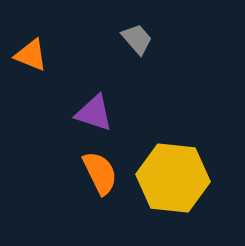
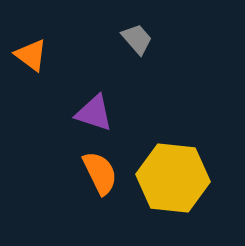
orange triangle: rotated 15 degrees clockwise
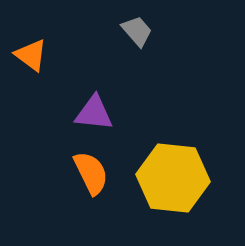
gray trapezoid: moved 8 px up
purple triangle: rotated 12 degrees counterclockwise
orange semicircle: moved 9 px left
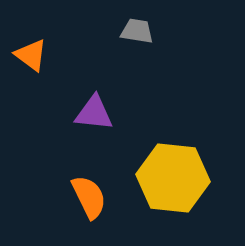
gray trapezoid: rotated 40 degrees counterclockwise
orange semicircle: moved 2 px left, 24 px down
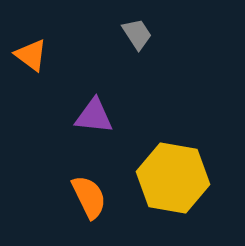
gray trapezoid: moved 3 px down; rotated 48 degrees clockwise
purple triangle: moved 3 px down
yellow hexagon: rotated 4 degrees clockwise
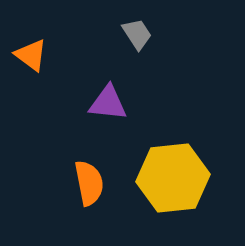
purple triangle: moved 14 px right, 13 px up
yellow hexagon: rotated 16 degrees counterclockwise
orange semicircle: moved 14 px up; rotated 15 degrees clockwise
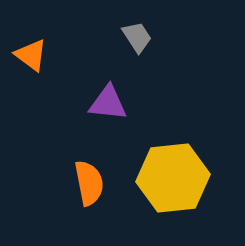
gray trapezoid: moved 3 px down
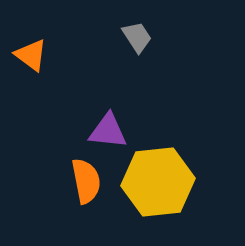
purple triangle: moved 28 px down
yellow hexagon: moved 15 px left, 4 px down
orange semicircle: moved 3 px left, 2 px up
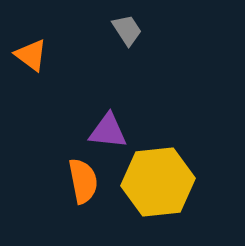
gray trapezoid: moved 10 px left, 7 px up
orange semicircle: moved 3 px left
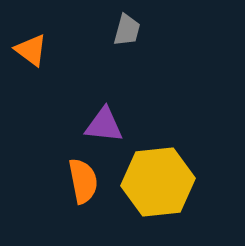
gray trapezoid: rotated 48 degrees clockwise
orange triangle: moved 5 px up
purple triangle: moved 4 px left, 6 px up
